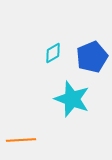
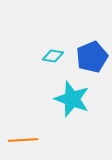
cyan diamond: moved 3 px down; rotated 40 degrees clockwise
orange line: moved 2 px right
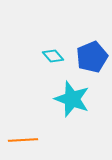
cyan diamond: rotated 40 degrees clockwise
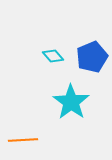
cyan star: moved 1 px left, 3 px down; rotated 15 degrees clockwise
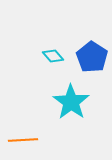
blue pentagon: rotated 16 degrees counterclockwise
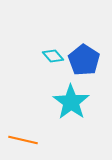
blue pentagon: moved 8 px left, 3 px down
orange line: rotated 16 degrees clockwise
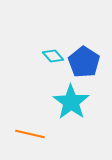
blue pentagon: moved 2 px down
orange line: moved 7 px right, 6 px up
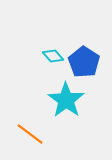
cyan star: moved 5 px left, 2 px up
orange line: rotated 24 degrees clockwise
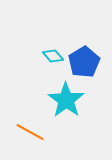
blue pentagon: rotated 8 degrees clockwise
orange line: moved 2 px up; rotated 8 degrees counterclockwise
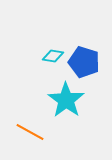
cyan diamond: rotated 40 degrees counterclockwise
blue pentagon: rotated 24 degrees counterclockwise
